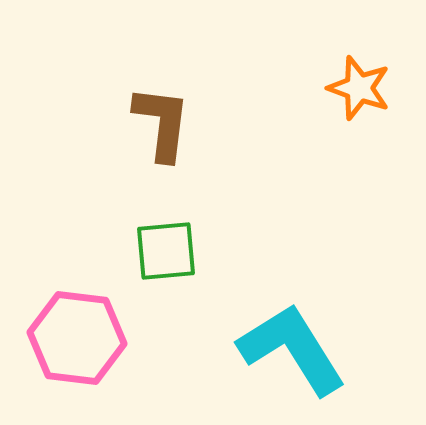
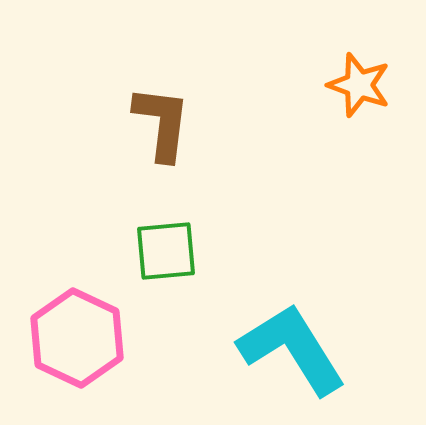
orange star: moved 3 px up
pink hexagon: rotated 18 degrees clockwise
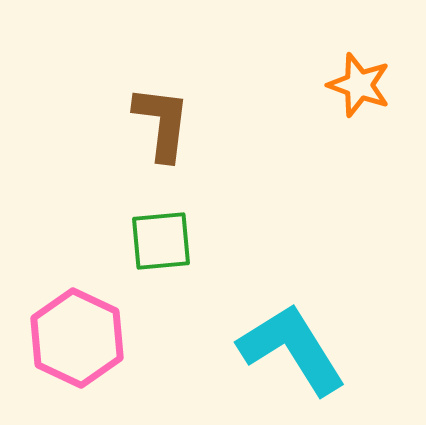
green square: moved 5 px left, 10 px up
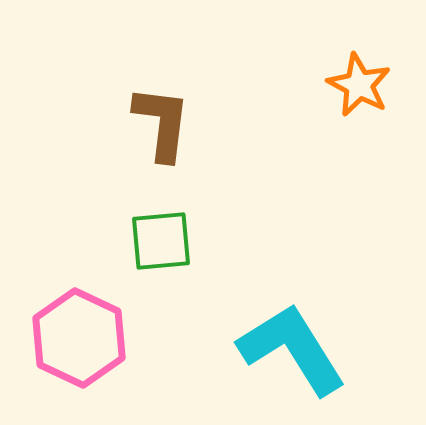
orange star: rotated 8 degrees clockwise
pink hexagon: moved 2 px right
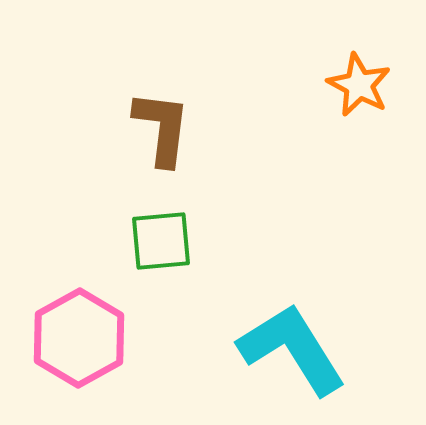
brown L-shape: moved 5 px down
pink hexagon: rotated 6 degrees clockwise
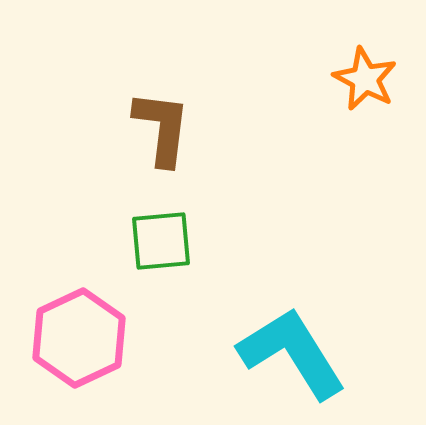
orange star: moved 6 px right, 6 px up
pink hexagon: rotated 4 degrees clockwise
cyan L-shape: moved 4 px down
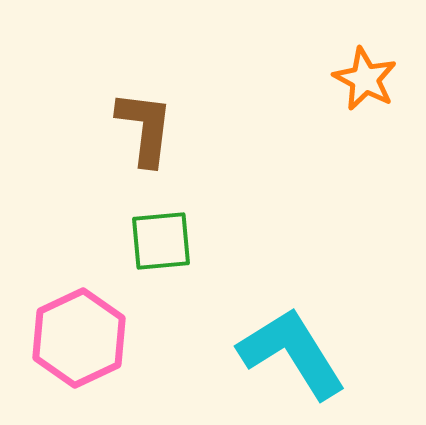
brown L-shape: moved 17 px left
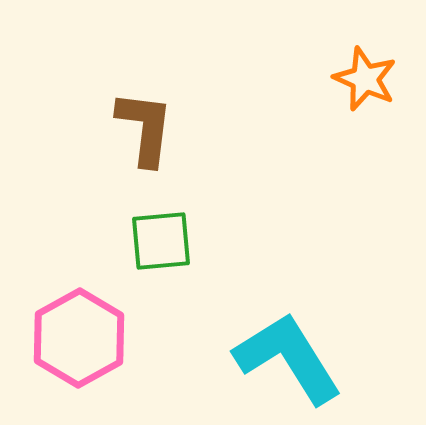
orange star: rotated 4 degrees counterclockwise
pink hexagon: rotated 4 degrees counterclockwise
cyan L-shape: moved 4 px left, 5 px down
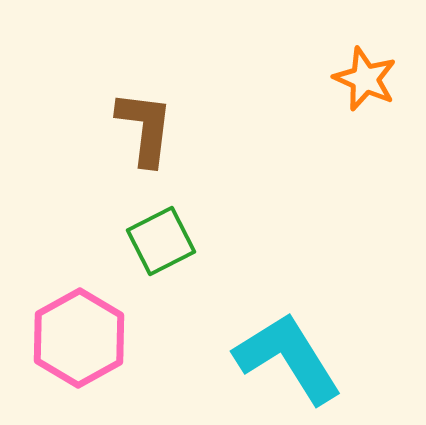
green square: rotated 22 degrees counterclockwise
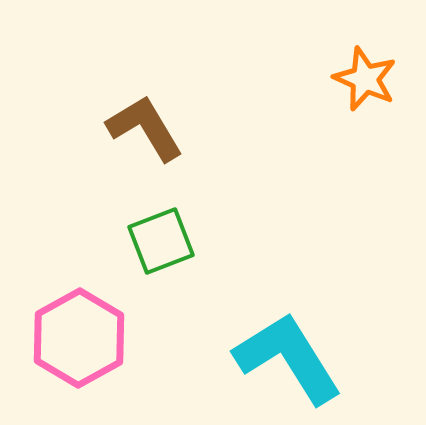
brown L-shape: rotated 38 degrees counterclockwise
green square: rotated 6 degrees clockwise
